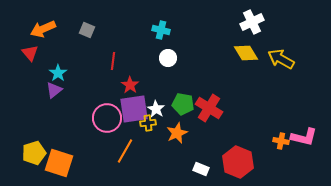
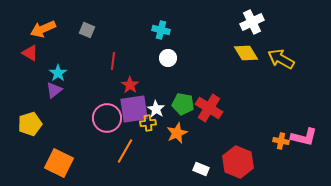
red triangle: rotated 18 degrees counterclockwise
yellow pentagon: moved 4 px left, 29 px up
orange square: rotated 8 degrees clockwise
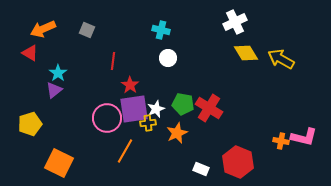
white cross: moved 17 px left
white star: rotated 18 degrees clockwise
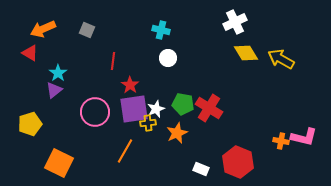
pink circle: moved 12 px left, 6 px up
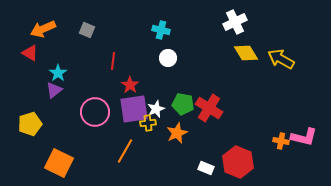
white rectangle: moved 5 px right, 1 px up
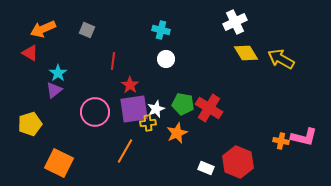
white circle: moved 2 px left, 1 px down
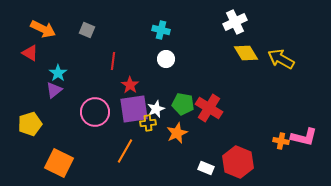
orange arrow: rotated 130 degrees counterclockwise
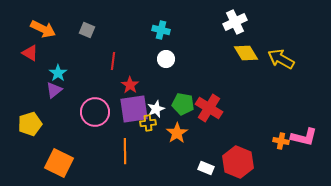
orange star: rotated 10 degrees counterclockwise
orange line: rotated 30 degrees counterclockwise
